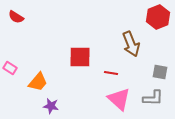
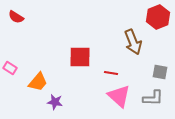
brown arrow: moved 2 px right, 2 px up
pink triangle: moved 3 px up
purple star: moved 4 px right, 4 px up
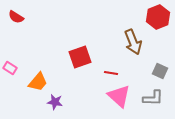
red square: rotated 20 degrees counterclockwise
gray square: moved 1 px up; rotated 14 degrees clockwise
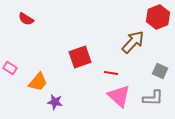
red semicircle: moved 10 px right, 2 px down
brown arrow: rotated 115 degrees counterclockwise
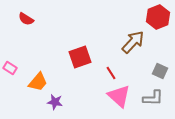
red line: rotated 48 degrees clockwise
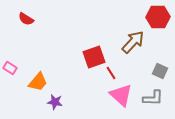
red hexagon: rotated 20 degrees clockwise
red square: moved 14 px right
pink triangle: moved 2 px right, 1 px up
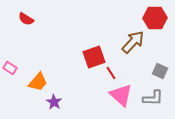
red hexagon: moved 3 px left, 1 px down
purple star: moved 1 px left; rotated 21 degrees clockwise
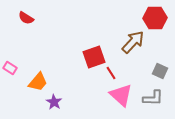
red semicircle: moved 1 px up
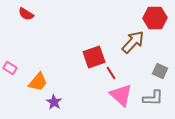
red semicircle: moved 4 px up
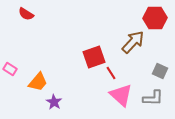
pink rectangle: moved 1 px down
